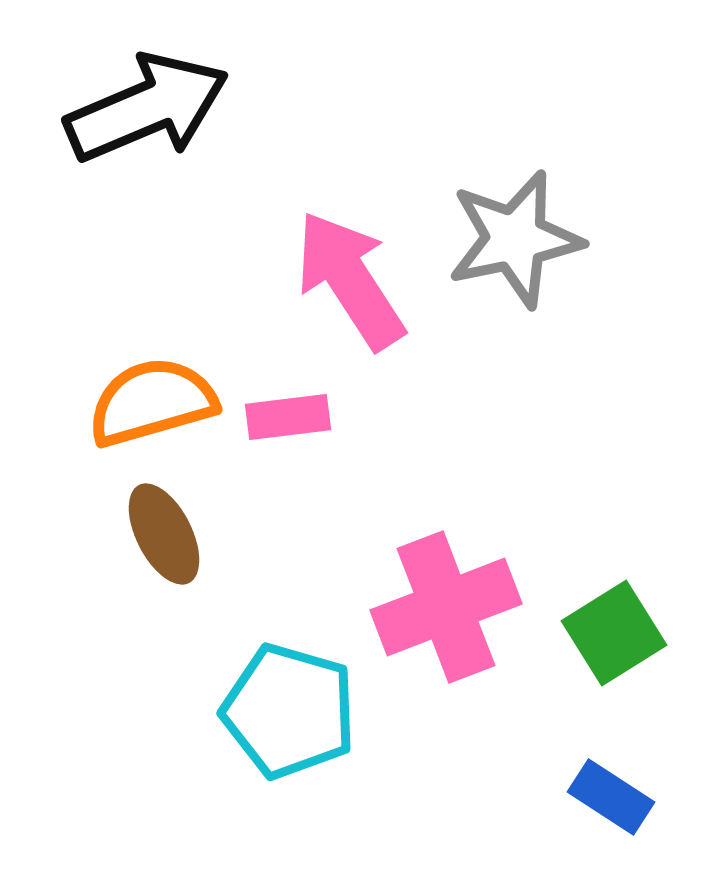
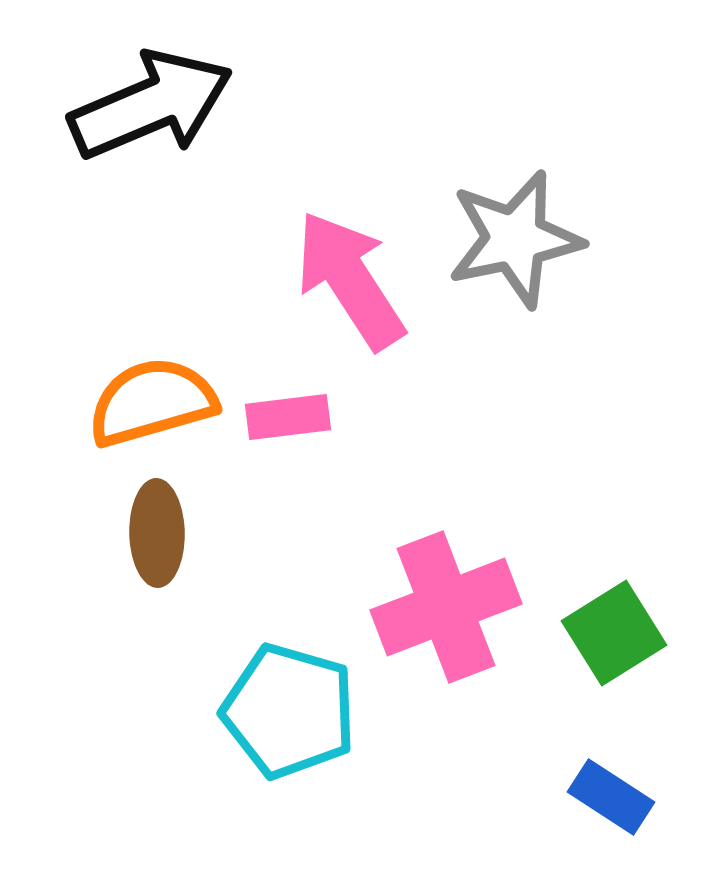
black arrow: moved 4 px right, 3 px up
brown ellipse: moved 7 px left, 1 px up; rotated 26 degrees clockwise
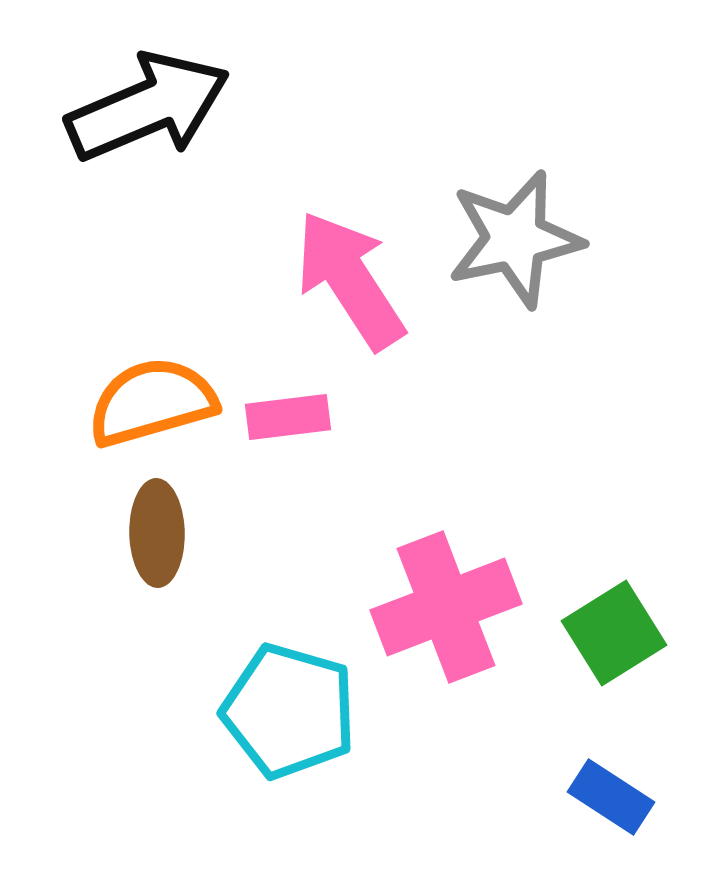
black arrow: moved 3 px left, 2 px down
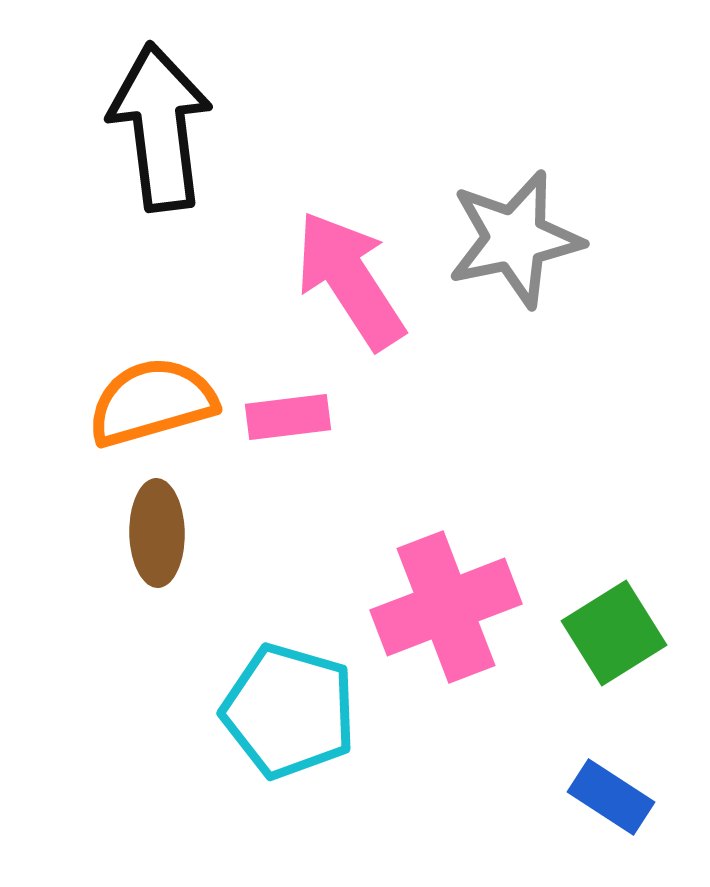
black arrow: moved 12 px right, 20 px down; rotated 74 degrees counterclockwise
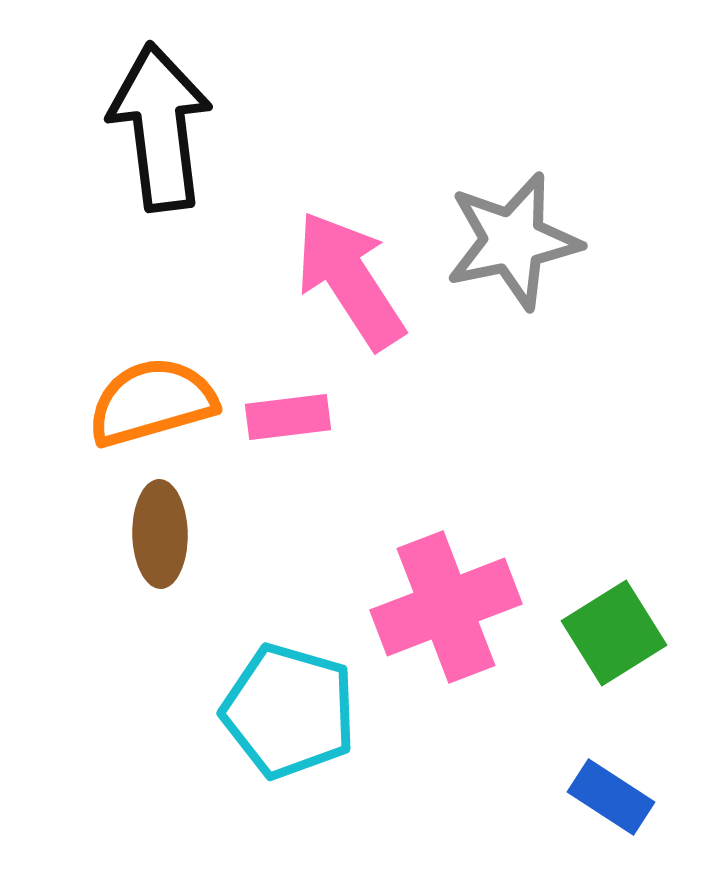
gray star: moved 2 px left, 2 px down
brown ellipse: moved 3 px right, 1 px down
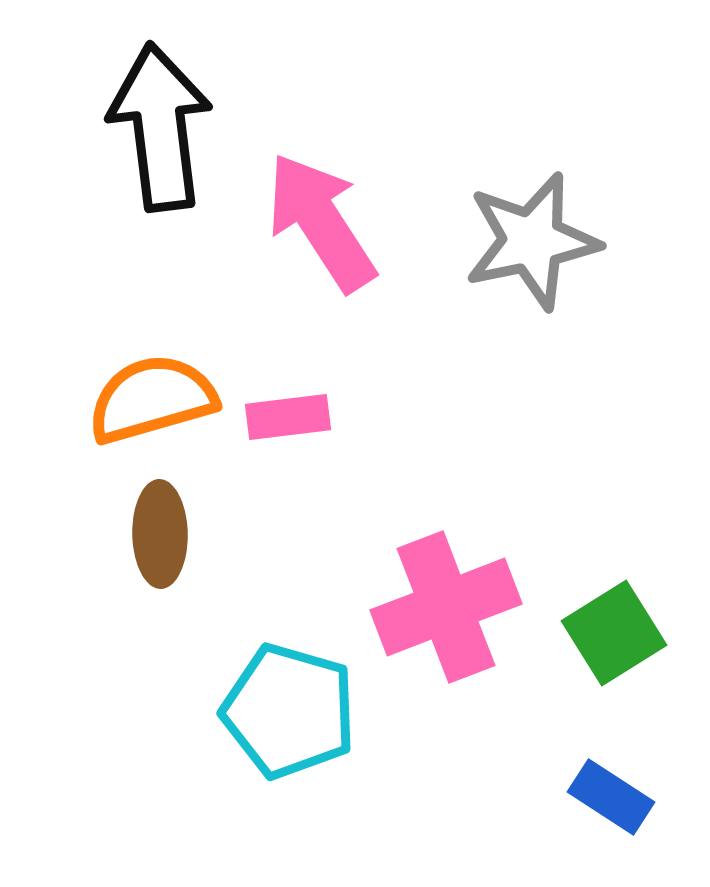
gray star: moved 19 px right
pink arrow: moved 29 px left, 58 px up
orange semicircle: moved 3 px up
